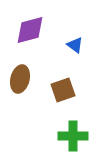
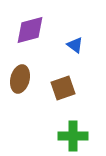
brown square: moved 2 px up
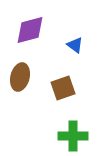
brown ellipse: moved 2 px up
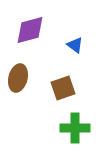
brown ellipse: moved 2 px left, 1 px down
green cross: moved 2 px right, 8 px up
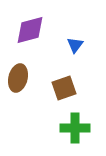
blue triangle: rotated 30 degrees clockwise
brown square: moved 1 px right
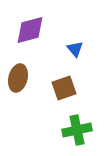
blue triangle: moved 4 px down; rotated 18 degrees counterclockwise
green cross: moved 2 px right, 2 px down; rotated 12 degrees counterclockwise
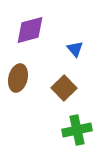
brown square: rotated 25 degrees counterclockwise
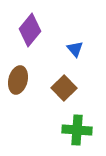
purple diamond: rotated 36 degrees counterclockwise
brown ellipse: moved 2 px down
green cross: rotated 16 degrees clockwise
